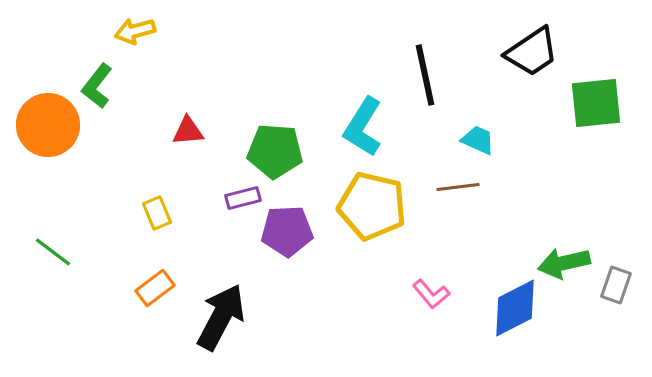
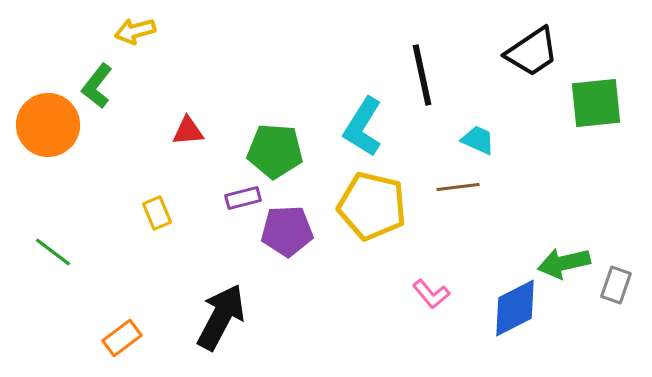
black line: moved 3 px left
orange rectangle: moved 33 px left, 50 px down
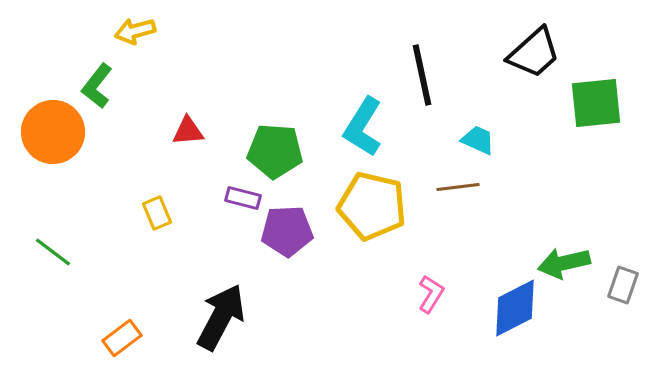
black trapezoid: moved 2 px right, 1 px down; rotated 8 degrees counterclockwise
orange circle: moved 5 px right, 7 px down
purple rectangle: rotated 28 degrees clockwise
gray rectangle: moved 7 px right
pink L-shape: rotated 108 degrees counterclockwise
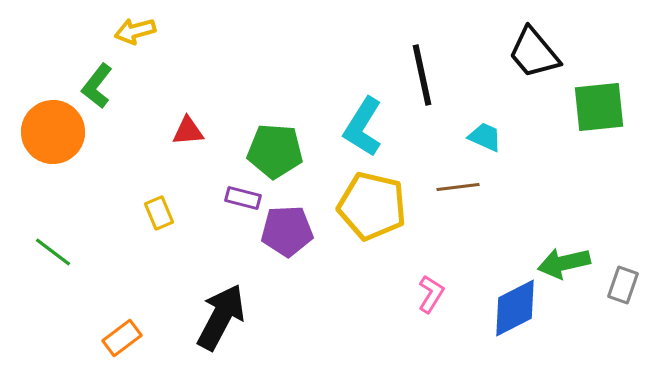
black trapezoid: rotated 92 degrees clockwise
green square: moved 3 px right, 4 px down
cyan trapezoid: moved 7 px right, 3 px up
yellow rectangle: moved 2 px right
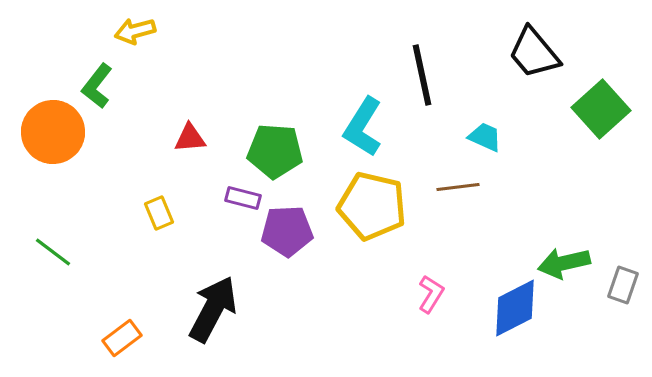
green square: moved 2 px right, 2 px down; rotated 36 degrees counterclockwise
red triangle: moved 2 px right, 7 px down
black arrow: moved 8 px left, 8 px up
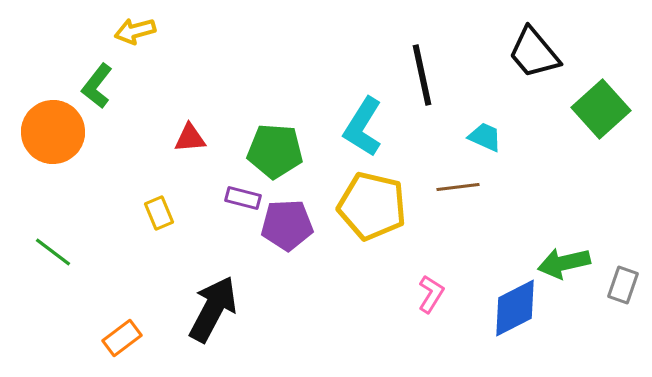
purple pentagon: moved 6 px up
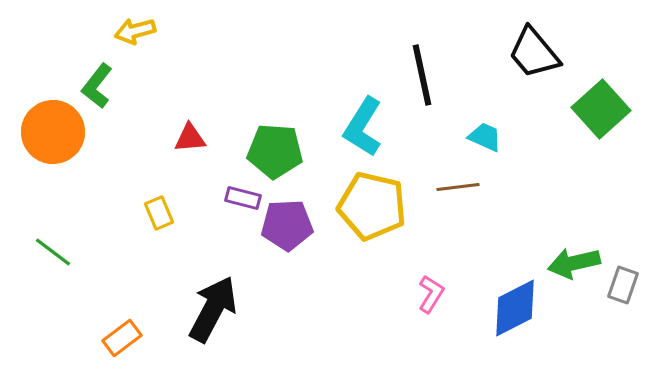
green arrow: moved 10 px right
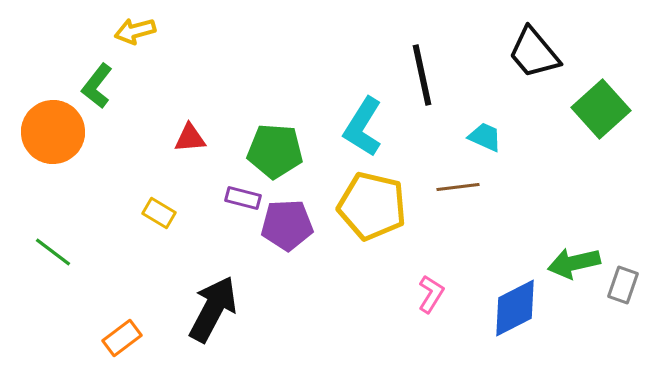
yellow rectangle: rotated 36 degrees counterclockwise
